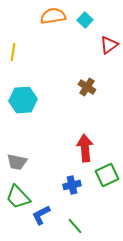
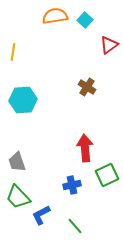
orange semicircle: moved 2 px right
gray trapezoid: rotated 60 degrees clockwise
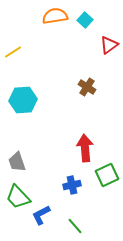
yellow line: rotated 48 degrees clockwise
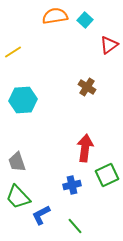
red arrow: rotated 12 degrees clockwise
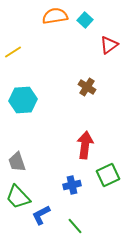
red arrow: moved 3 px up
green square: moved 1 px right
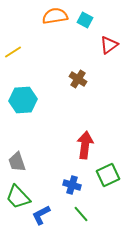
cyan square: rotated 14 degrees counterclockwise
brown cross: moved 9 px left, 8 px up
blue cross: rotated 30 degrees clockwise
green line: moved 6 px right, 12 px up
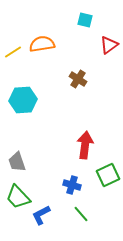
orange semicircle: moved 13 px left, 28 px down
cyan square: rotated 14 degrees counterclockwise
